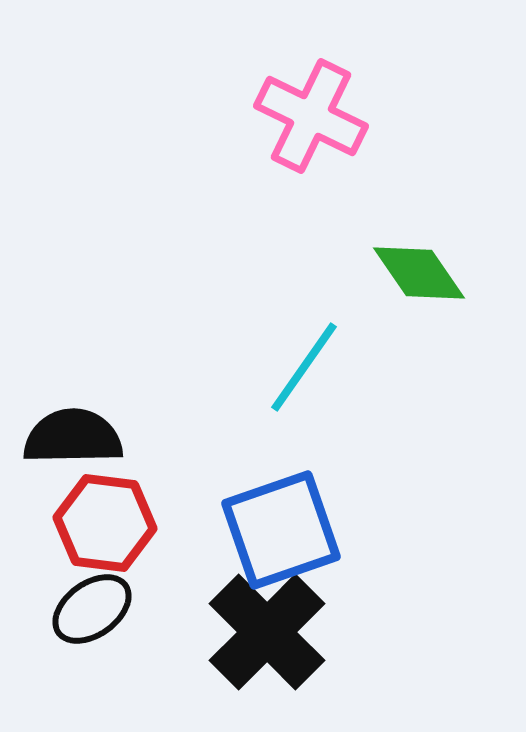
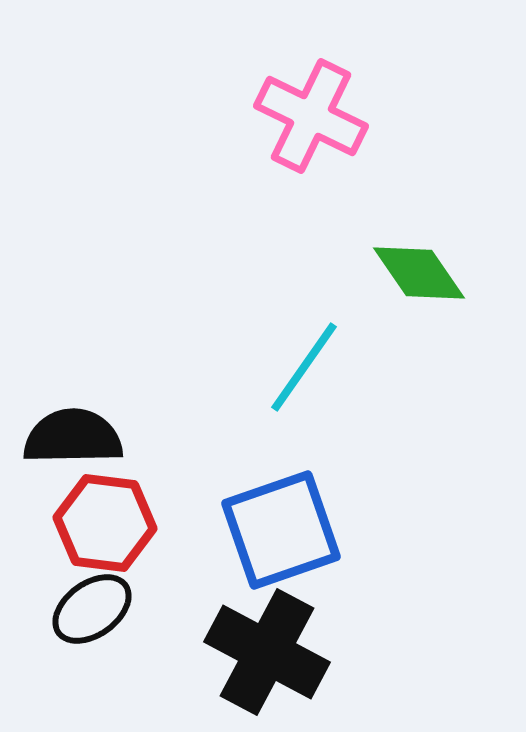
black cross: moved 20 px down; rotated 17 degrees counterclockwise
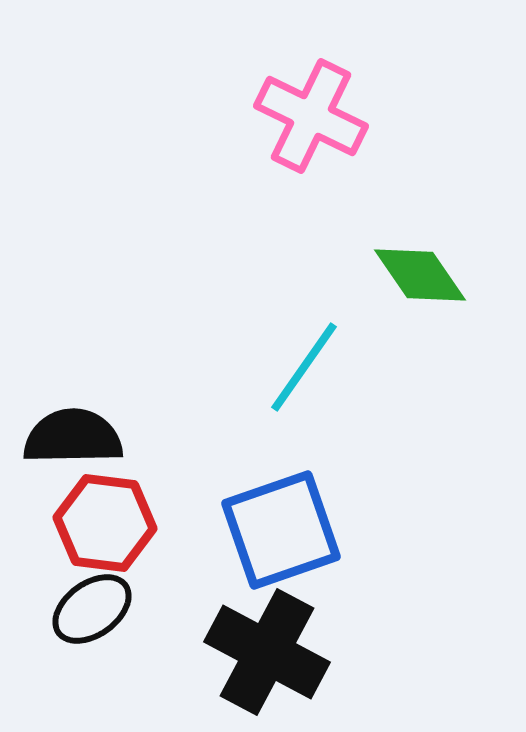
green diamond: moved 1 px right, 2 px down
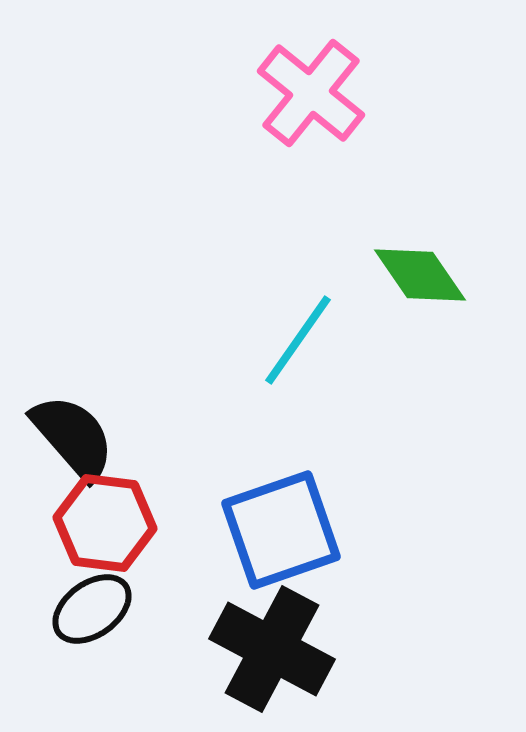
pink cross: moved 23 px up; rotated 13 degrees clockwise
cyan line: moved 6 px left, 27 px up
black semicircle: rotated 50 degrees clockwise
black cross: moved 5 px right, 3 px up
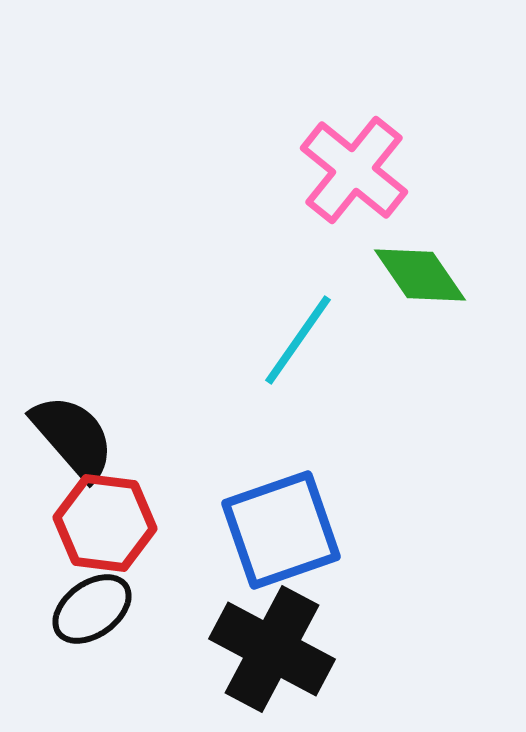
pink cross: moved 43 px right, 77 px down
